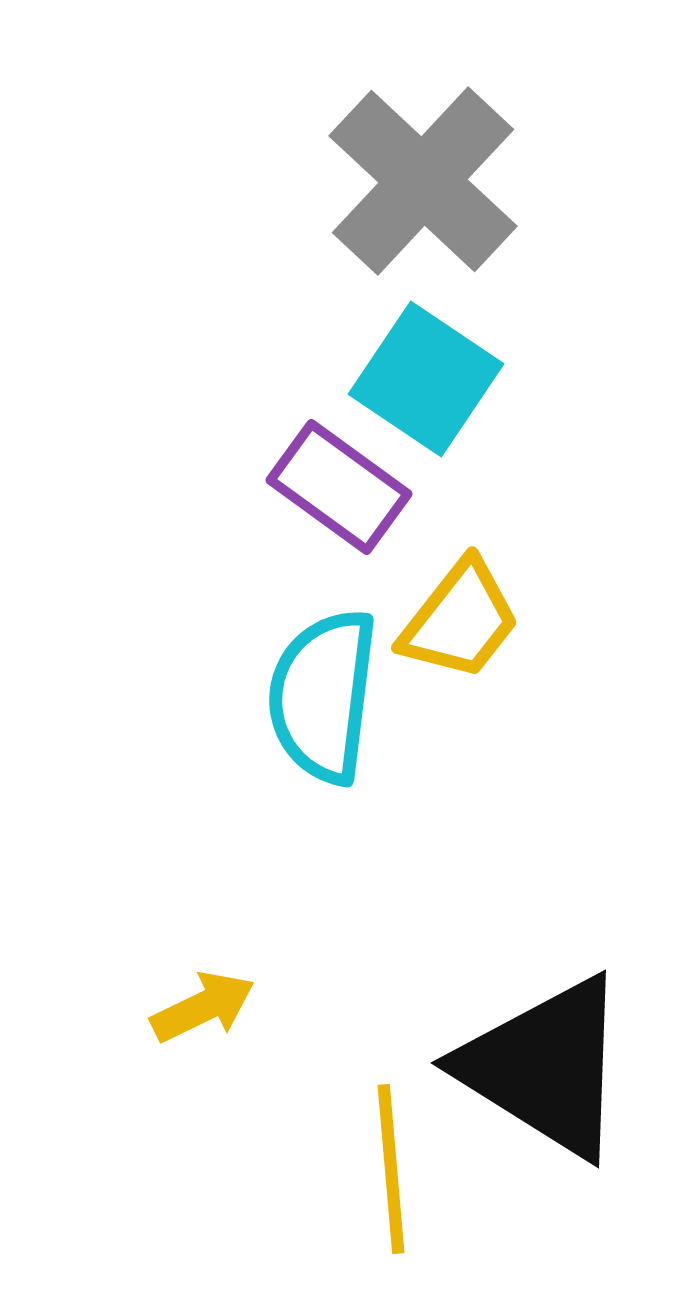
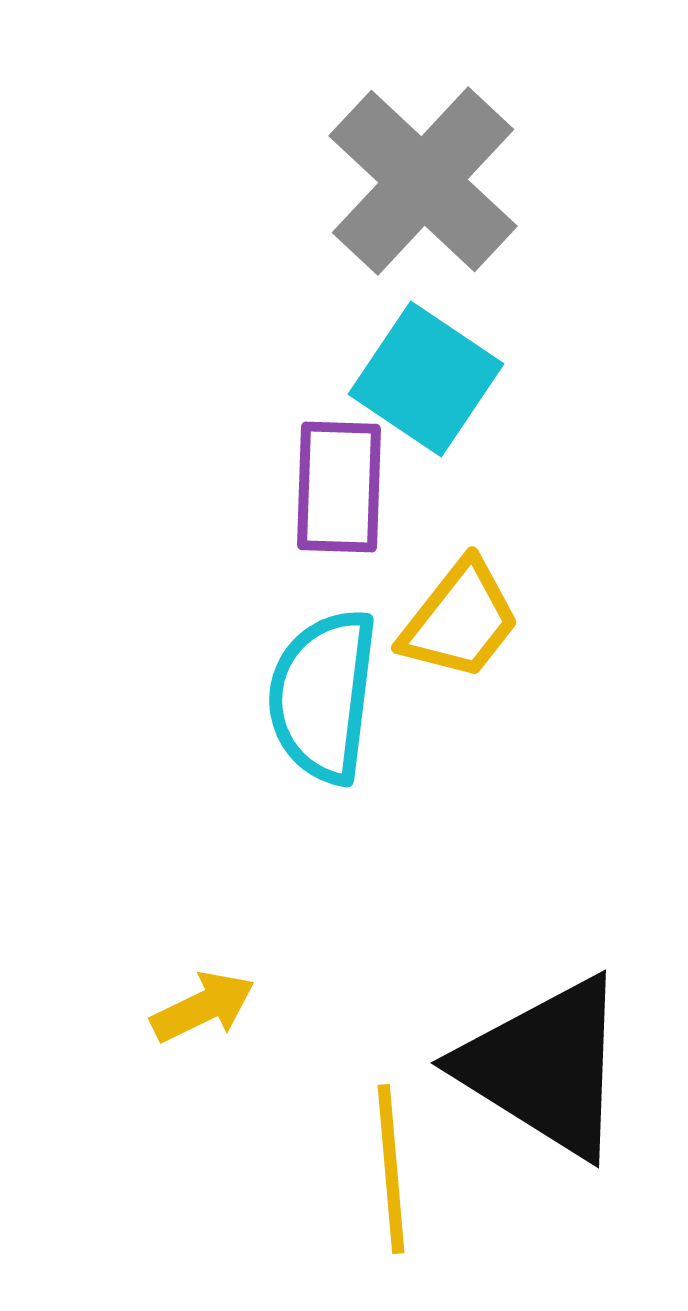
purple rectangle: rotated 56 degrees clockwise
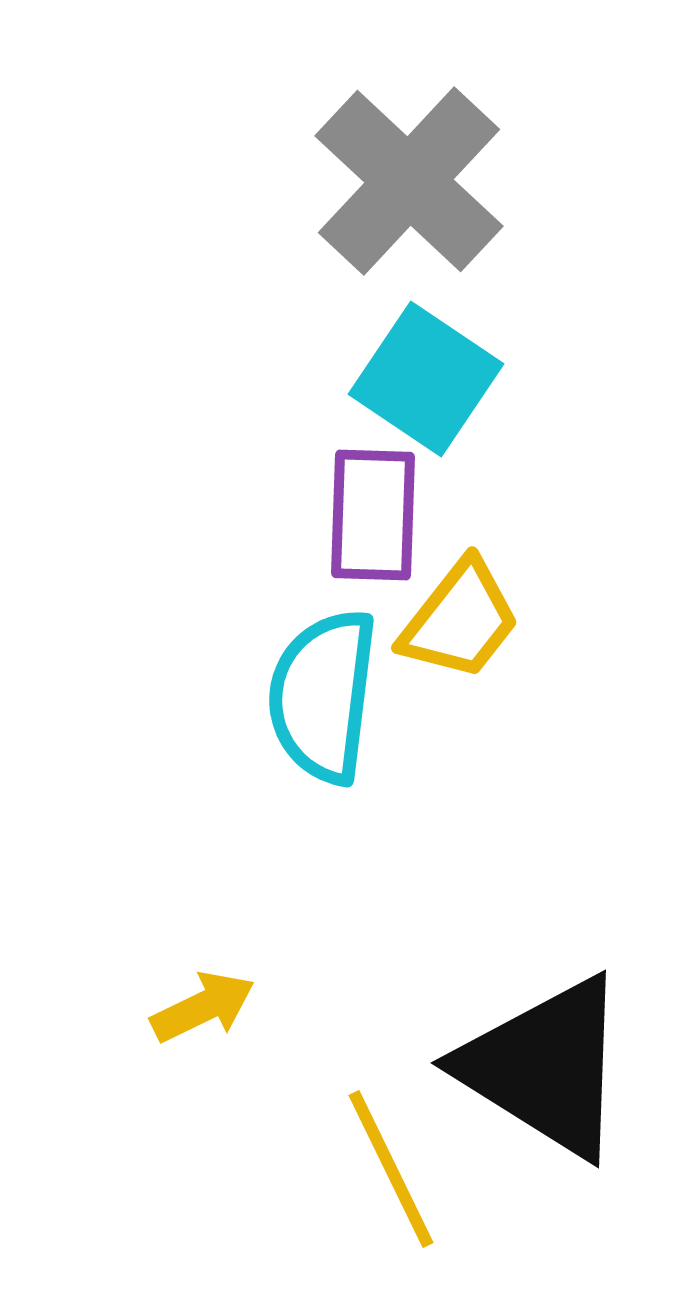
gray cross: moved 14 px left
purple rectangle: moved 34 px right, 28 px down
yellow line: rotated 21 degrees counterclockwise
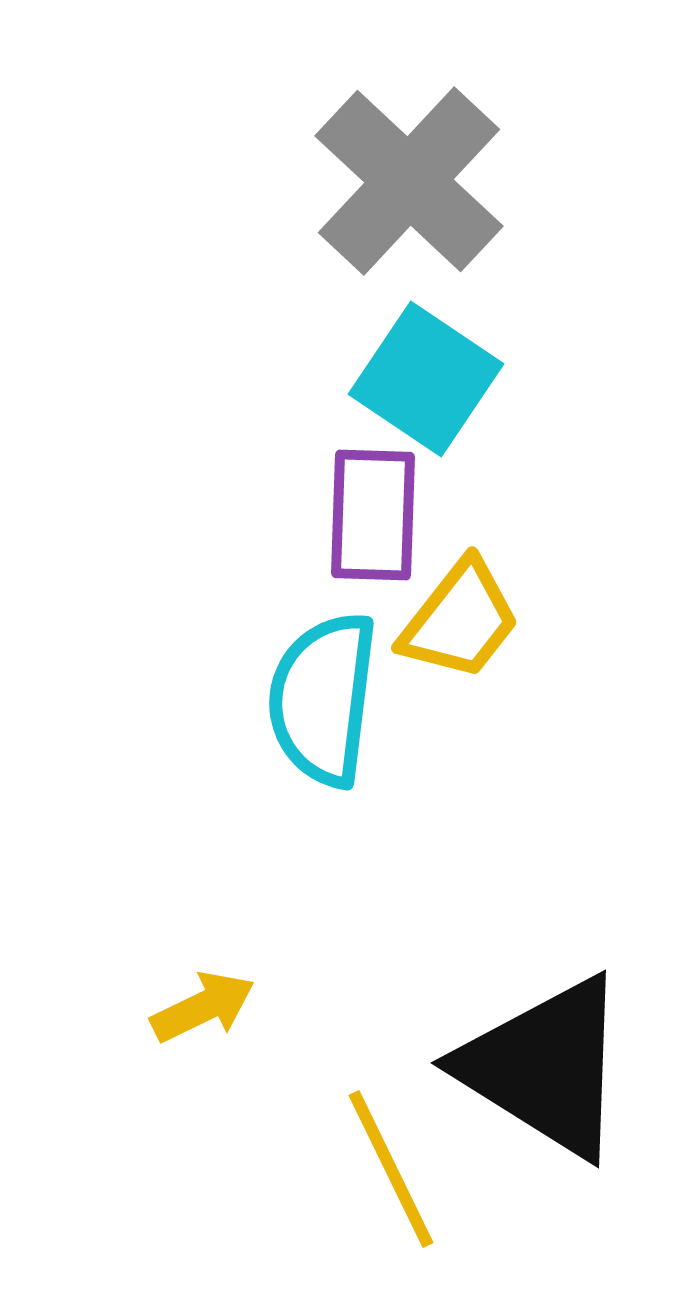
cyan semicircle: moved 3 px down
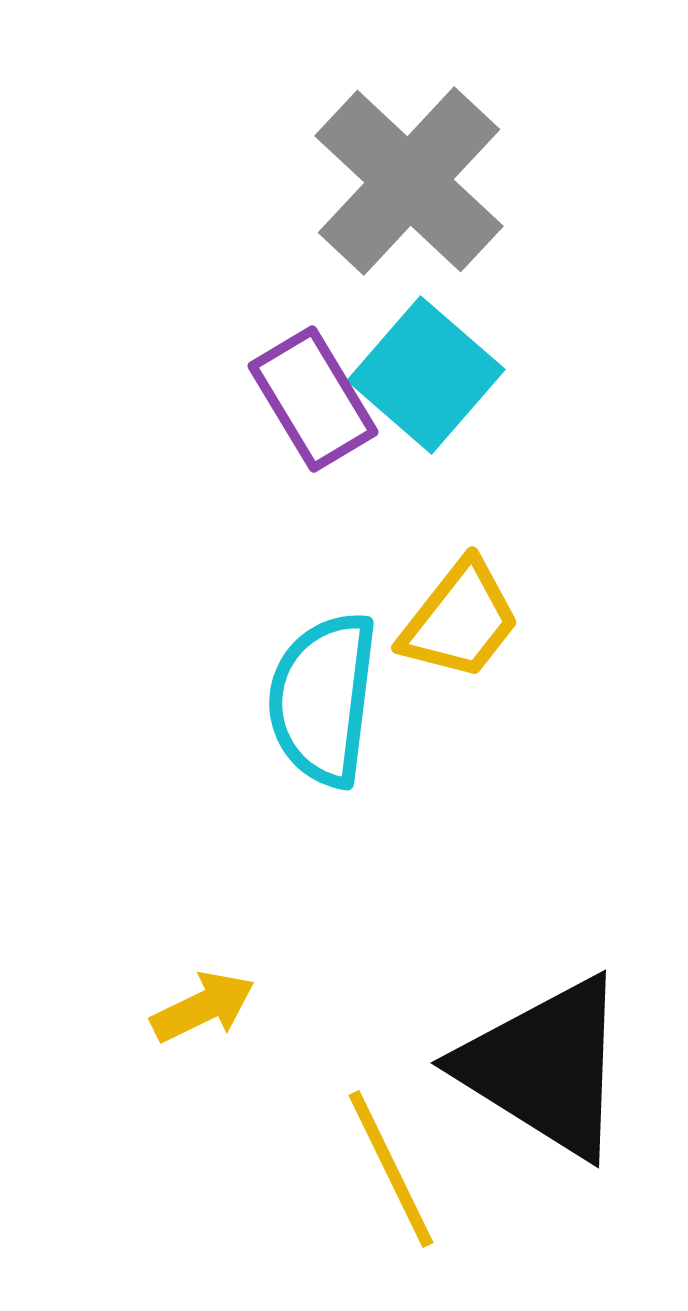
cyan square: moved 4 px up; rotated 7 degrees clockwise
purple rectangle: moved 60 px left, 116 px up; rotated 33 degrees counterclockwise
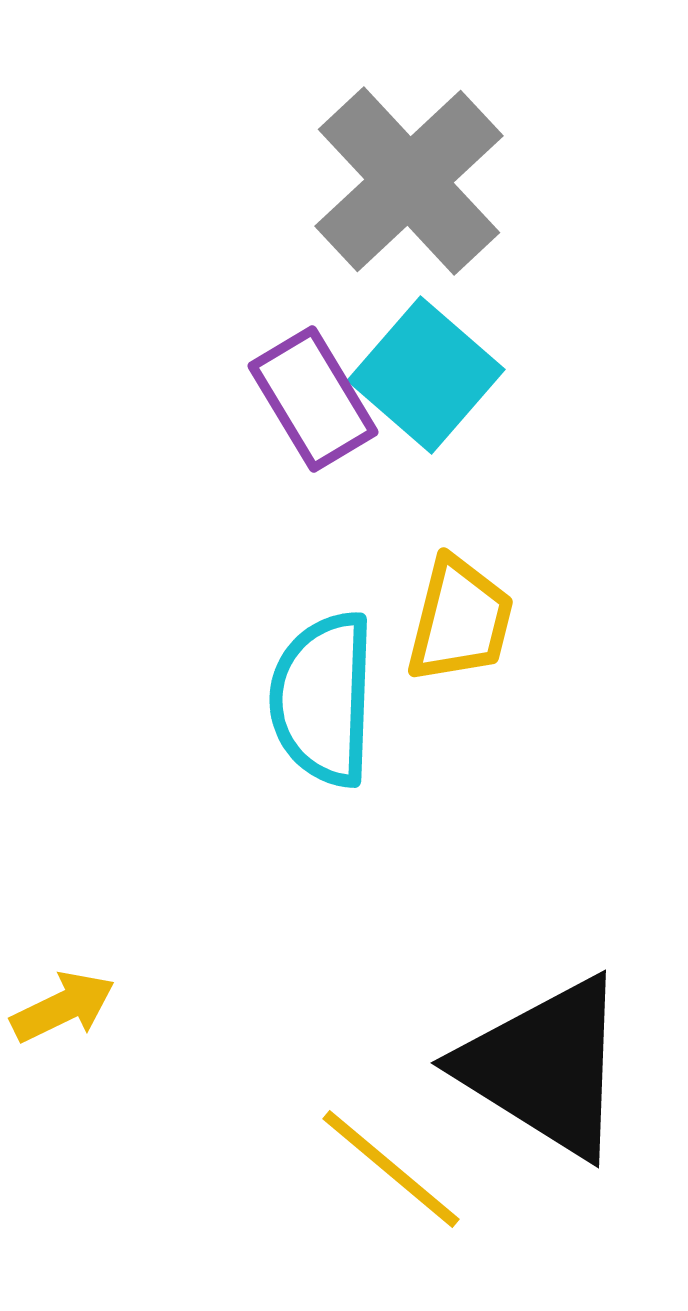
gray cross: rotated 4 degrees clockwise
yellow trapezoid: rotated 24 degrees counterclockwise
cyan semicircle: rotated 5 degrees counterclockwise
yellow arrow: moved 140 px left
yellow line: rotated 24 degrees counterclockwise
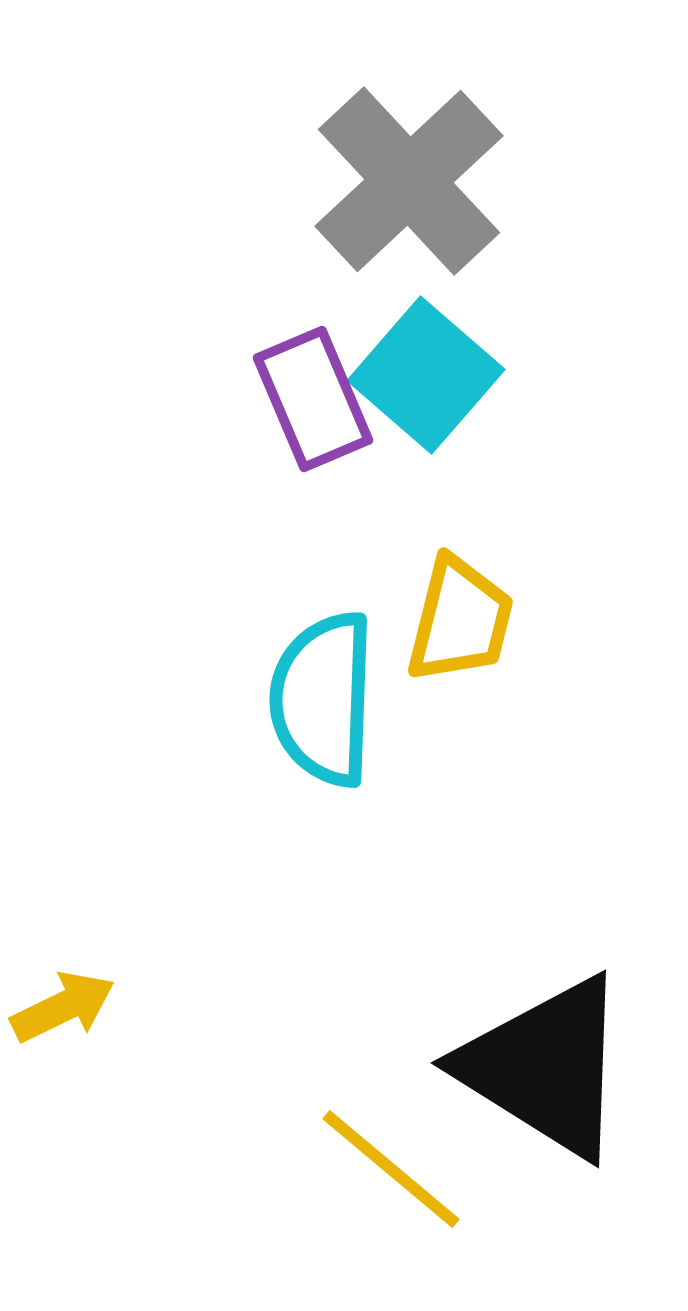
purple rectangle: rotated 8 degrees clockwise
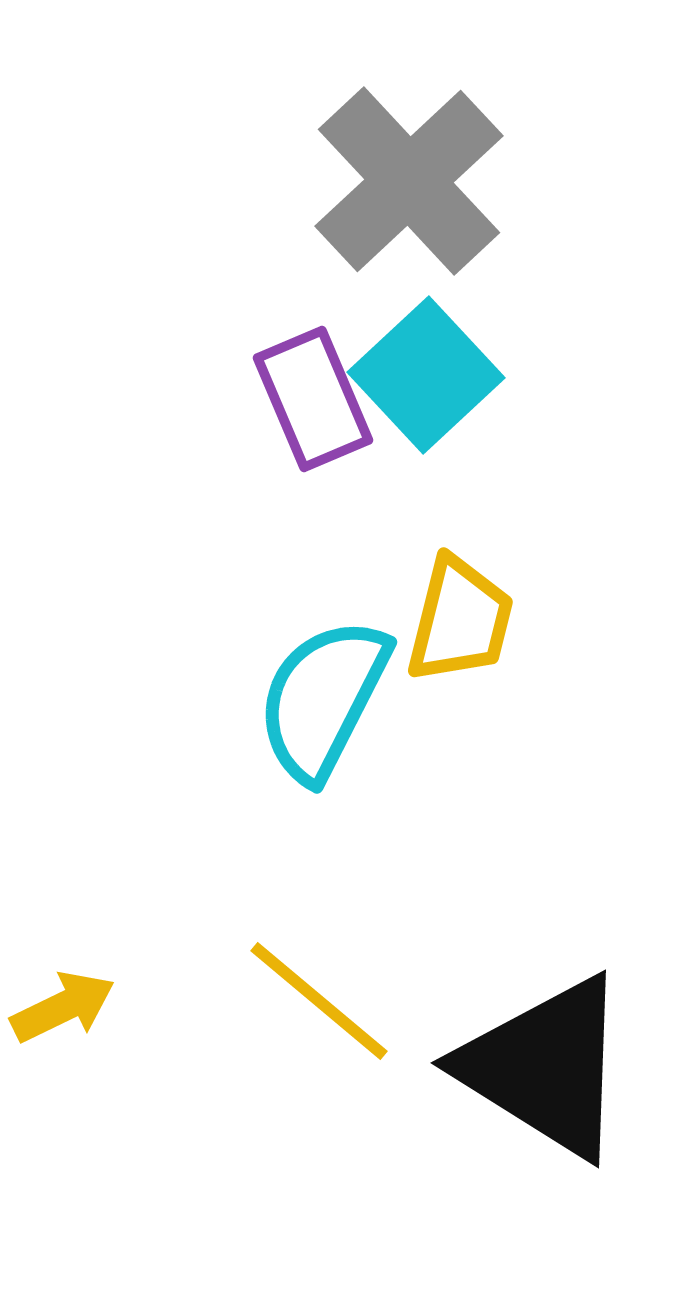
cyan square: rotated 6 degrees clockwise
cyan semicircle: rotated 25 degrees clockwise
yellow line: moved 72 px left, 168 px up
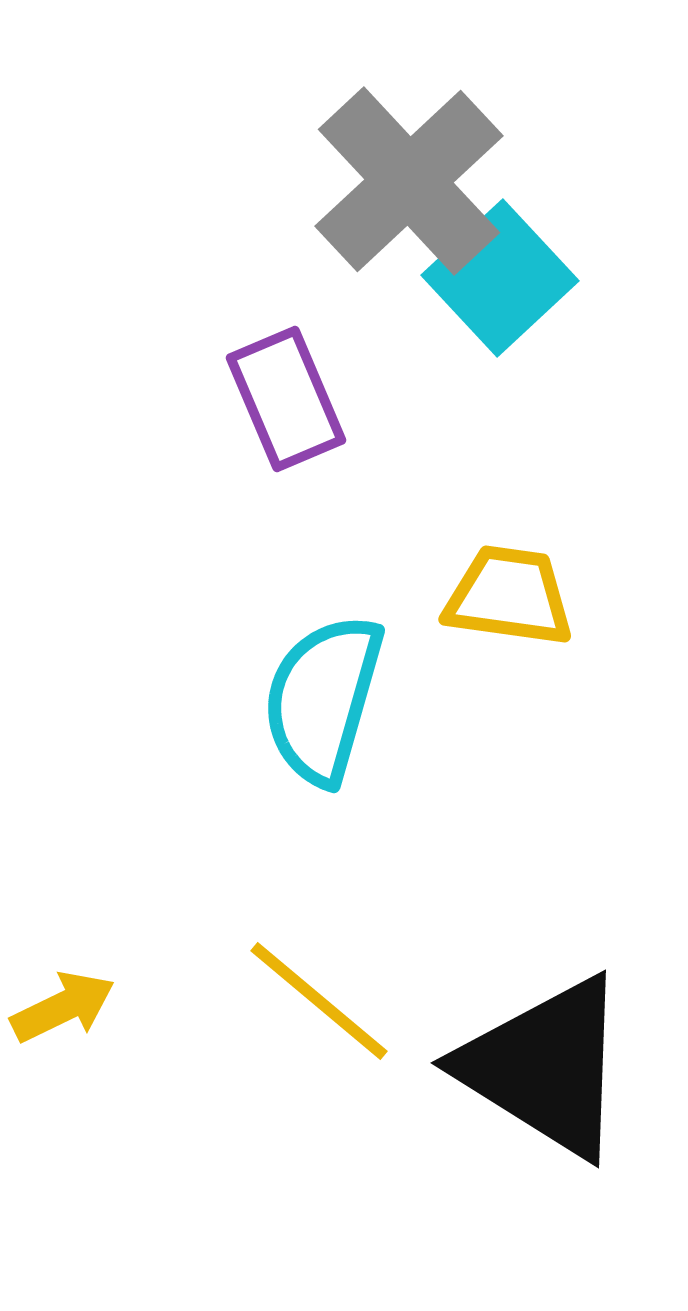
cyan square: moved 74 px right, 97 px up
purple rectangle: moved 27 px left
yellow trapezoid: moved 49 px right, 24 px up; rotated 96 degrees counterclockwise
cyan semicircle: rotated 11 degrees counterclockwise
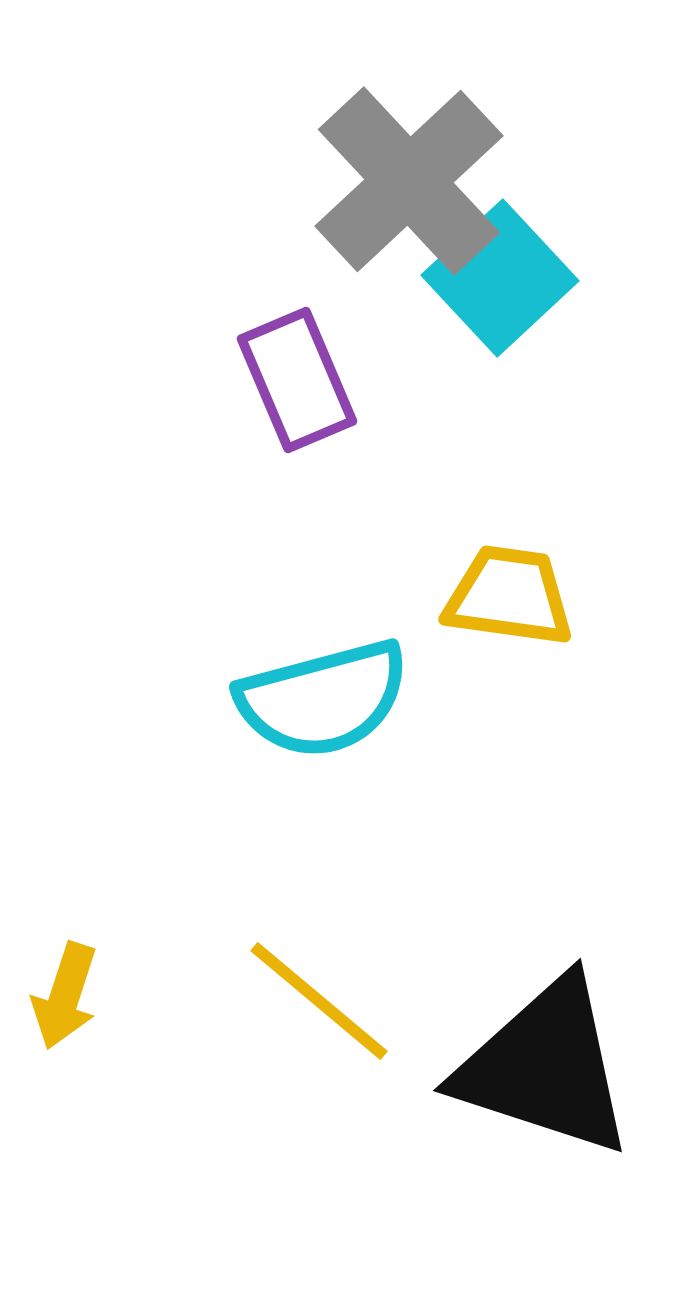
purple rectangle: moved 11 px right, 19 px up
cyan semicircle: rotated 121 degrees counterclockwise
yellow arrow: moved 2 px right, 11 px up; rotated 134 degrees clockwise
black triangle: rotated 14 degrees counterclockwise
